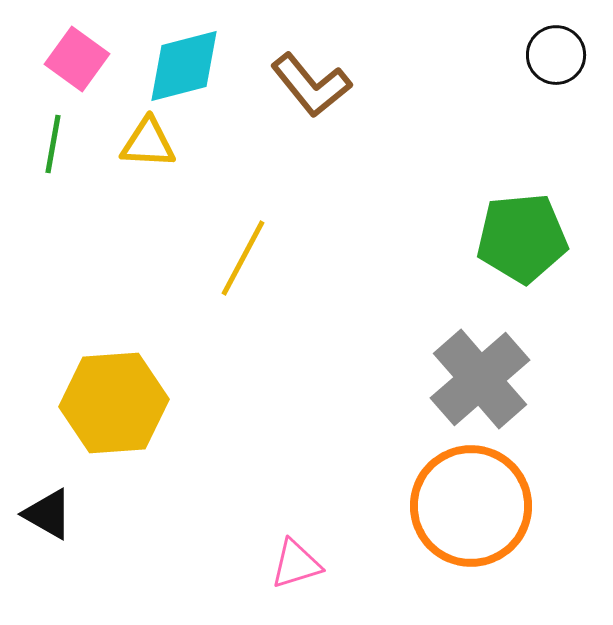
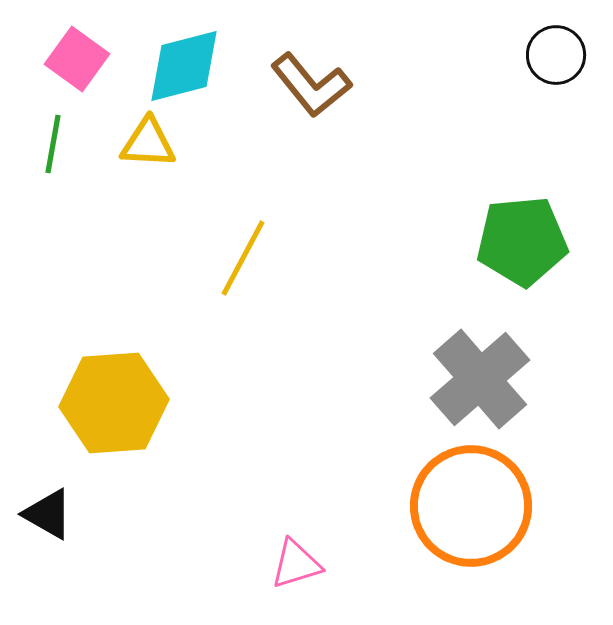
green pentagon: moved 3 px down
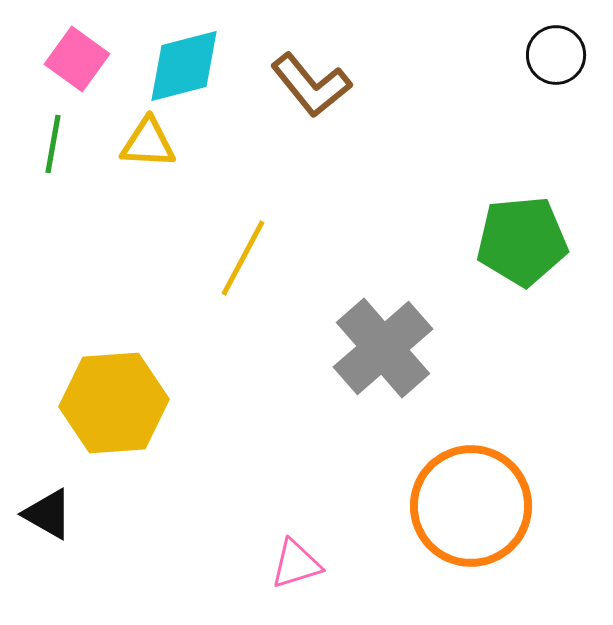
gray cross: moved 97 px left, 31 px up
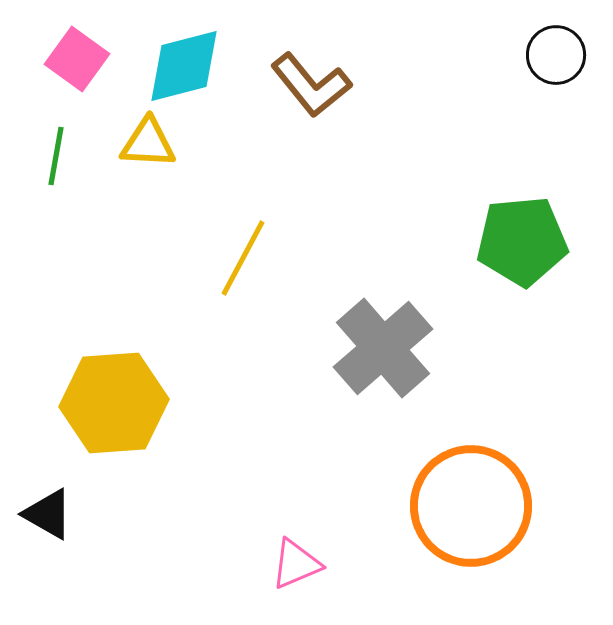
green line: moved 3 px right, 12 px down
pink triangle: rotated 6 degrees counterclockwise
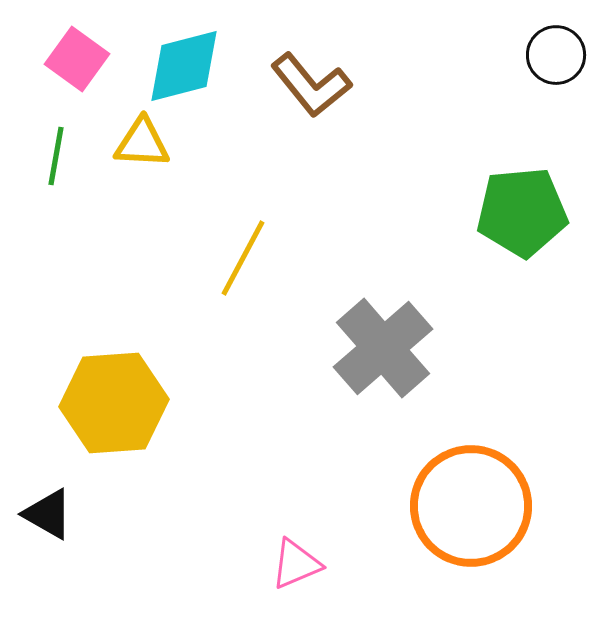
yellow triangle: moved 6 px left
green pentagon: moved 29 px up
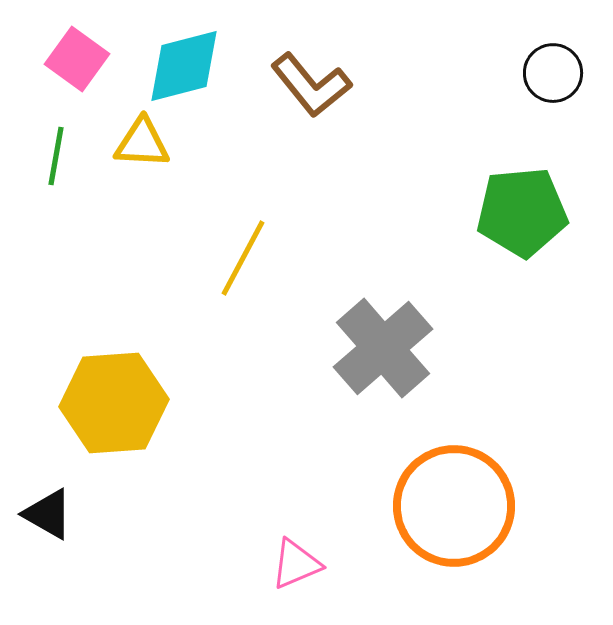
black circle: moved 3 px left, 18 px down
orange circle: moved 17 px left
